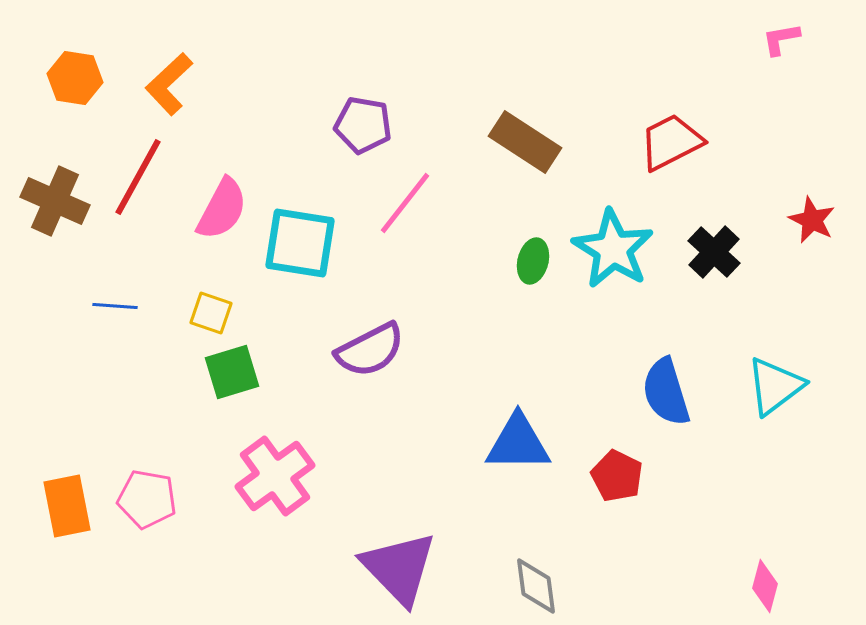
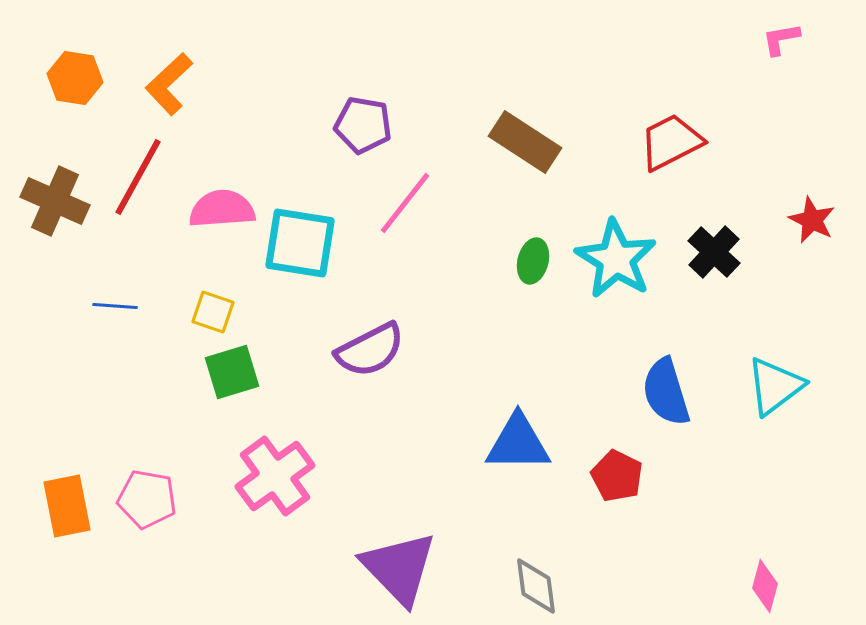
pink semicircle: rotated 122 degrees counterclockwise
cyan star: moved 3 px right, 10 px down
yellow square: moved 2 px right, 1 px up
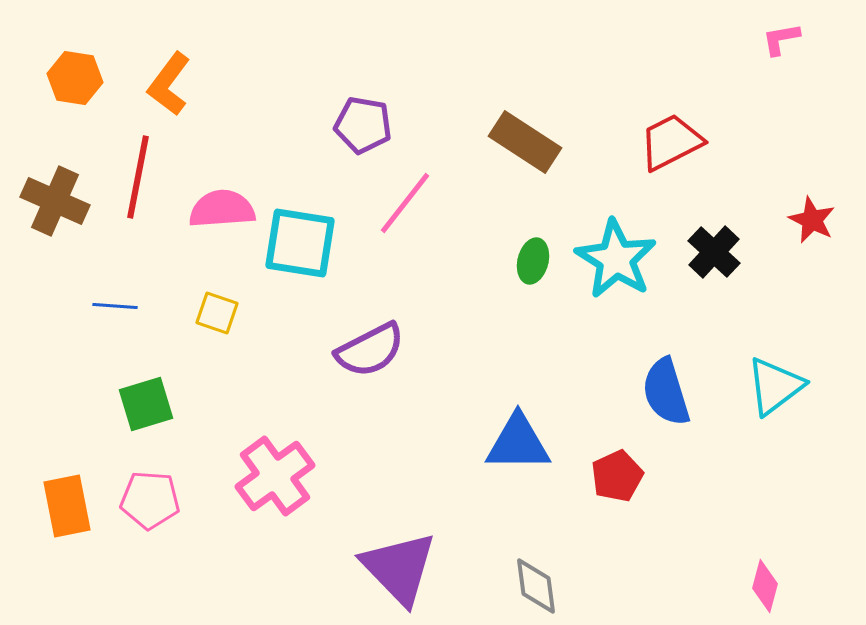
orange L-shape: rotated 10 degrees counterclockwise
red line: rotated 18 degrees counterclockwise
yellow square: moved 4 px right, 1 px down
green square: moved 86 px left, 32 px down
red pentagon: rotated 21 degrees clockwise
pink pentagon: moved 3 px right, 1 px down; rotated 6 degrees counterclockwise
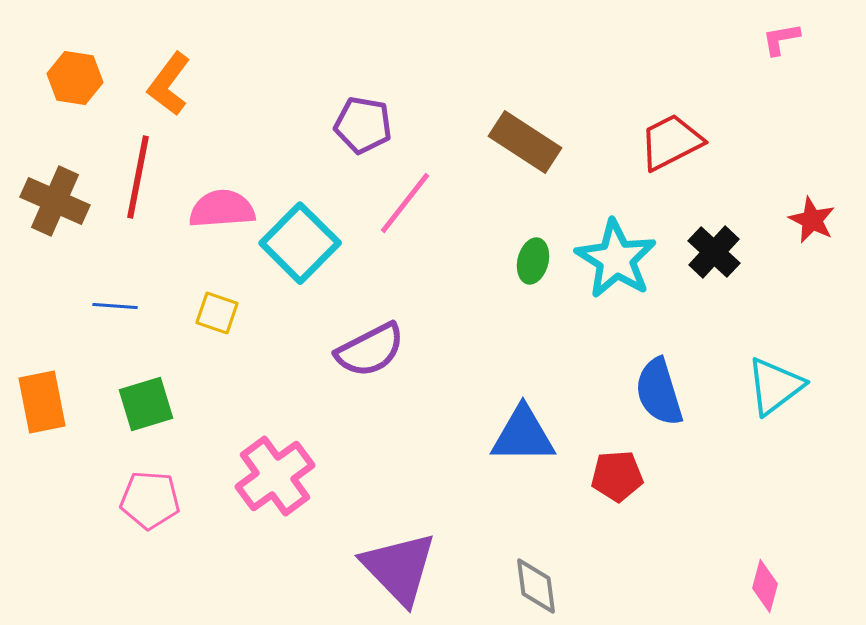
cyan square: rotated 36 degrees clockwise
blue semicircle: moved 7 px left
blue triangle: moved 5 px right, 8 px up
red pentagon: rotated 21 degrees clockwise
orange rectangle: moved 25 px left, 104 px up
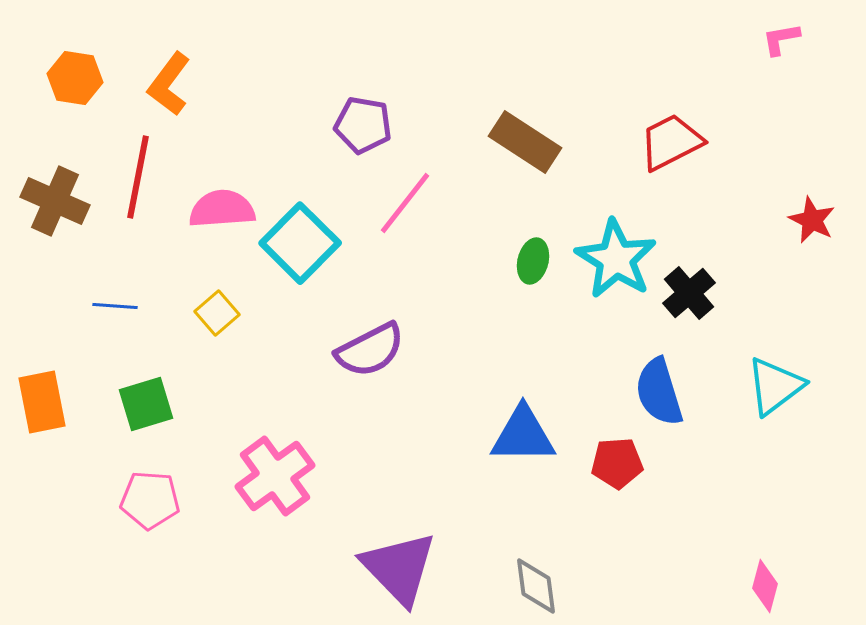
black cross: moved 25 px left, 41 px down; rotated 6 degrees clockwise
yellow square: rotated 30 degrees clockwise
red pentagon: moved 13 px up
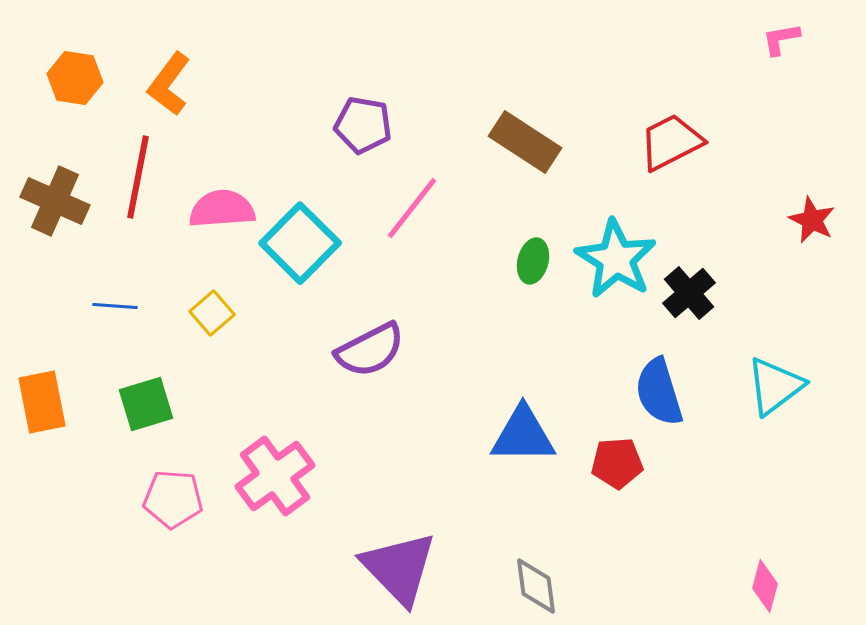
pink line: moved 7 px right, 5 px down
yellow square: moved 5 px left
pink pentagon: moved 23 px right, 1 px up
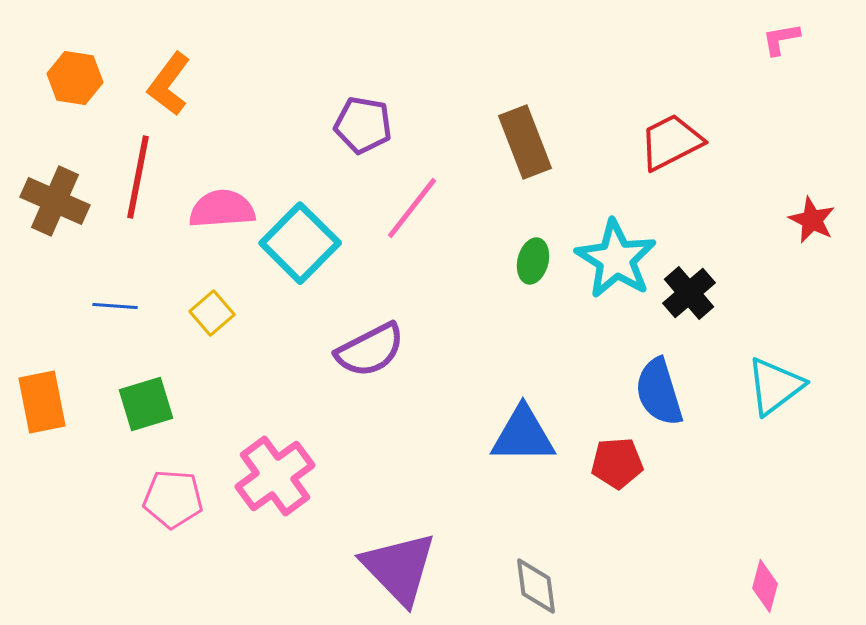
brown rectangle: rotated 36 degrees clockwise
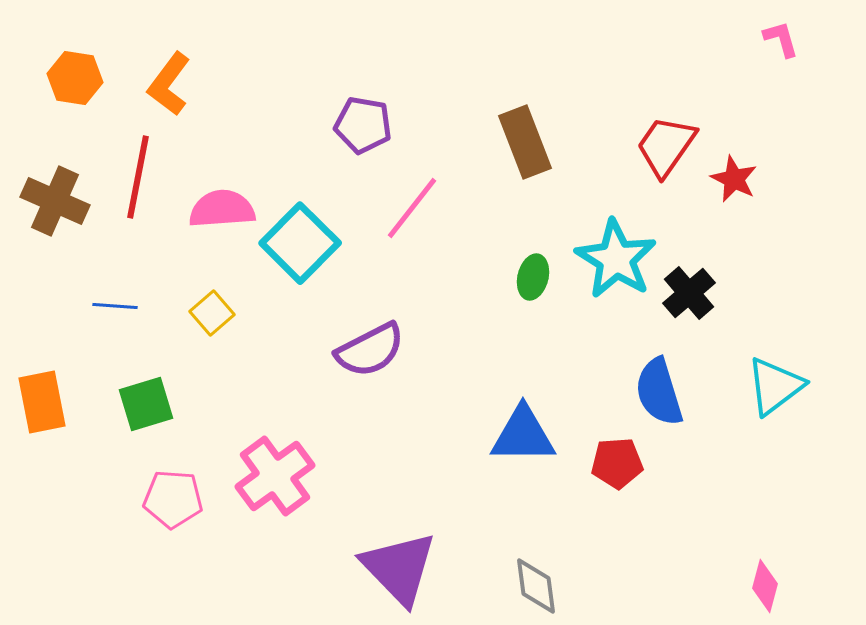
pink L-shape: rotated 84 degrees clockwise
red trapezoid: moved 5 px left, 4 px down; rotated 28 degrees counterclockwise
red star: moved 78 px left, 41 px up
green ellipse: moved 16 px down
